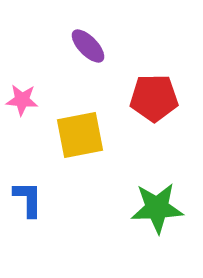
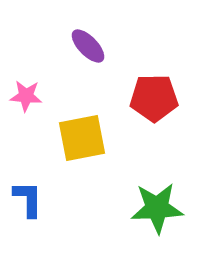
pink star: moved 4 px right, 4 px up
yellow square: moved 2 px right, 3 px down
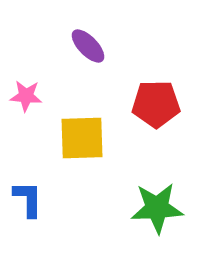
red pentagon: moved 2 px right, 6 px down
yellow square: rotated 9 degrees clockwise
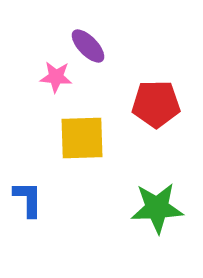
pink star: moved 30 px right, 19 px up
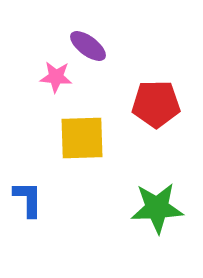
purple ellipse: rotated 9 degrees counterclockwise
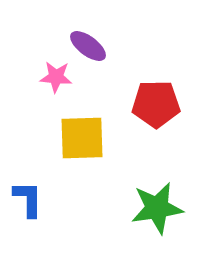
green star: rotated 6 degrees counterclockwise
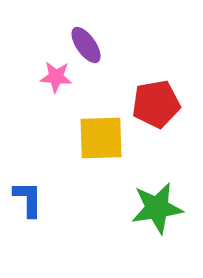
purple ellipse: moved 2 px left, 1 px up; rotated 18 degrees clockwise
red pentagon: rotated 9 degrees counterclockwise
yellow square: moved 19 px right
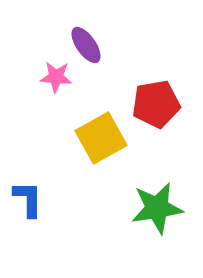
yellow square: rotated 27 degrees counterclockwise
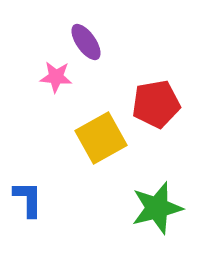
purple ellipse: moved 3 px up
green star: rotated 6 degrees counterclockwise
